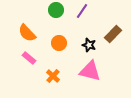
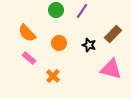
pink triangle: moved 21 px right, 2 px up
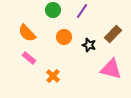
green circle: moved 3 px left
orange circle: moved 5 px right, 6 px up
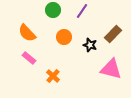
black star: moved 1 px right
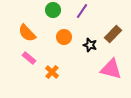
orange cross: moved 1 px left, 4 px up
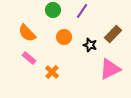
pink triangle: moved 1 px left; rotated 40 degrees counterclockwise
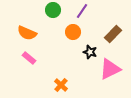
orange semicircle: rotated 24 degrees counterclockwise
orange circle: moved 9 px right, 5 px up
black star: moved 7 px down
orange cross: moved 9 px right, 13 px down
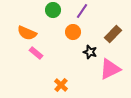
pink rectangle: moved 7 px right, 5 px up
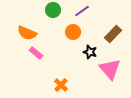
purple line: rotated 21 degrees clockwise
pink triangle: rotated 45 degrees counterclockwise
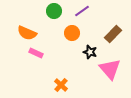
green circle: moved 1 px right, 1 px down
orange circle: moved 1 px left, 1 px down
pink rectangle: rotated 16 degrees counterclockwise
